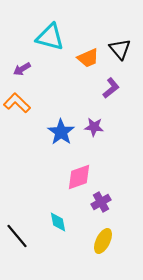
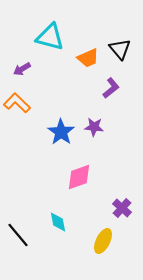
purple cross: moved 21 px right, 6 px down; rotated 18 degrees counterclockwise
black line: moved 1 px right, 1 px up
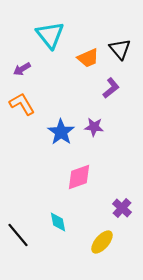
cyan triangle: moved 2 px up; rotated 36 degrees clockwise
orange L-shape: moved 5 px right, 1 px down; rotated 16 degrees clockwise
yellow ellipse: moved 1 px left, 1 px down; rotated 15 degrees clockwise
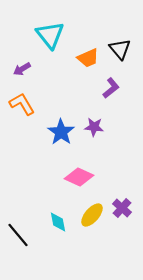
pink diamond: rotated 44 degrees clockwise
yellow ellipse: moved 10 px left, 27 px up
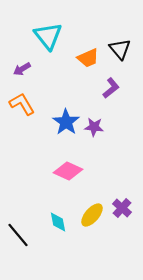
cyan triangle: moved 2 px left, 1 px down
blue star: moved 5 px right, 10 px up
pink diamond: moved 11 px left, 6 px up
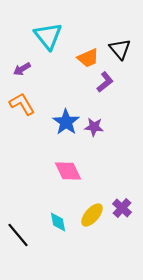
purple L-shape: moved 6 px left, 6 px up
pink diamond: rotated 40 degrees clockwise
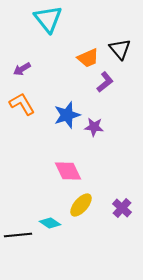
cyan triangle: moved 17 px up
blue star: moved 1 px right, 7 px up; rotated 20 degrees clockwise
yellow ellipse: moved 11 px left, 10 px up
cyan diamond: moved 8 px left, 1 px down; rotated 45 degrees counterclockwise
black line: rotated 56 degrees counterclockwise
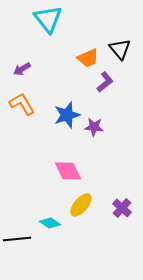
black line: moved 1 px left, 4 px down
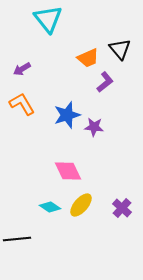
cyan diamond: moved 16 px up
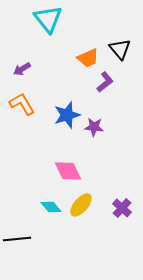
cyan diamond: moved 1 px right; rotated 15 degrees clockwise
